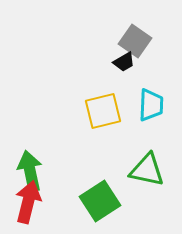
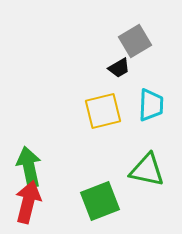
gray square: rotated 24 degrees clockwise
black trapezoid: moved 5 px left, 6 px down
green arrow: moved 1 px left, 4 px up
green square: rotated 12 degrees clockwise
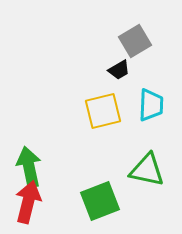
black trapezoid: moved 2 px down
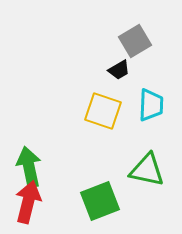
yellow square: rotated 33 degrees clockwise
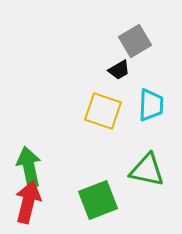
green square: moved 2 px left, 1 px up
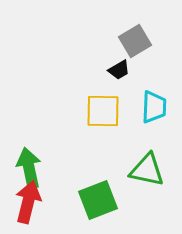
cyan trapezoid: moved 3 px right, 2 px down
yellow square: rotated 18 degrees counterclockwise
green arrow: moved 1 px down
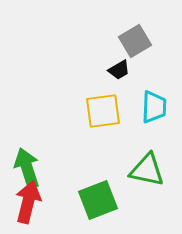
yellow square: rotated 9 degrees counterclockwise
green arrow: moved 2 px left; rotated 6 degrees counterclockwise
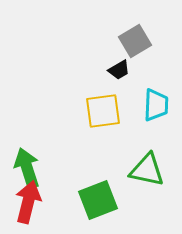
cyan trapezoid: moved 2 px right, 2 px up
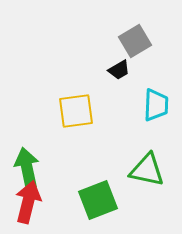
yellow square: moved 27 px left
green arrow: rotated 6 degrees clockwise
